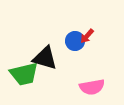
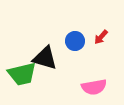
red arrow: moved 14 px right, 1 px down
green trapezoid: moved 2 px left
pink semicircle: moved 2 px right
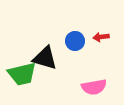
red arrow: rotated 42 degrees clockwise
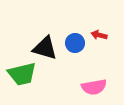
red arrow: moved 2 px left, 2 px up; rotated 21 degrees clockwise
blue circle: moved 2 px down
black triangle: moved 10 px up
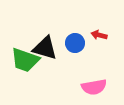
green trapezoid: moved 3 px right, 14 px up; rotated 32 degrees clockwise
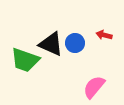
red arrow: moved 5 px right
black triangle: moved 6 px right, 4 px up; rotated 8 degrees clockwise
pink semicircle: rotated 140 degrees clockwise
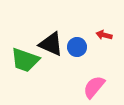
blue circle: moved 2 px right, 4 px down
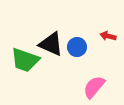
red arrow: moved 4 px right, 1 px down
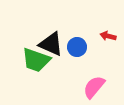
green trapezoid: moved 11 px right
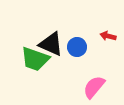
green trapezoid: moved 1 px left, 1 px up
